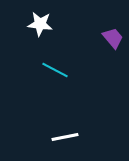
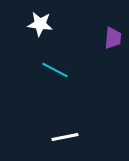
purple trapezoid: rotated 45 degrees clockwise
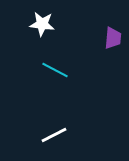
white star: moved 2 px right
white line: moved 11 px left, 2 px up; rotated 16 degrees counterclockwise
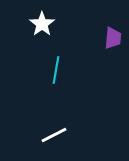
white star: rotated 30 degrees clockwise
cyan line: moved 1 px right; rotated 72 degrees clockwise
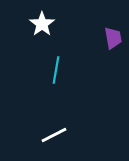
purple trapezoid: rotated 15 degrees counterclockwise
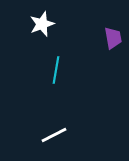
white star: rotated 15 degrees clockwise
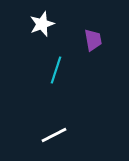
purple trapezoid: moved 20 px left, 2 px down
cyan line: rotated 8 degrees clockwise
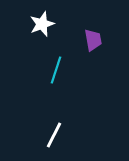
white line: rotated 36 degrees counterclockwise
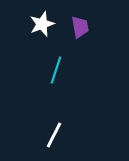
purple trapezoid: moved 13 px left, 13 px up
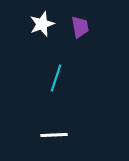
cyan line: moved 8 px down
white line: rotated 60 degrees clockwise
